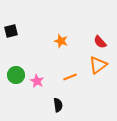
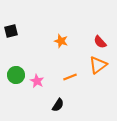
black semicircle: rotated 40 degrees clockwise
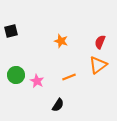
red semicircle: rotated 64 degrees clockwise
orange line: moved 1 px left
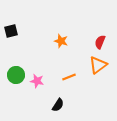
pink star: rotated 16 degrees counterclockwise
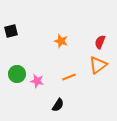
green circle: moved 1 px right, 1 px up
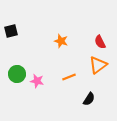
red semicircle: rotated 48 degrees counterclockwise
black semicircle: moved 31 px right, 6 px up
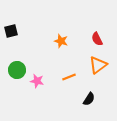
red semicircle: moved 3 px left, 3 px up
green circle: moved 4 px up
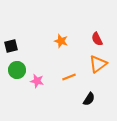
black square: moved 15 px down
orange triangle: moved 1 px up
